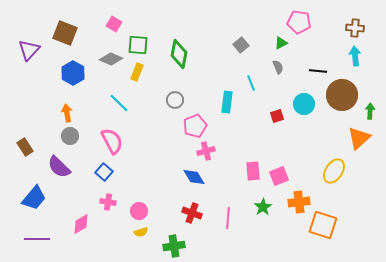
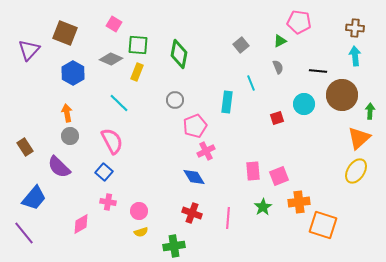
green triangle at (281, 43): moved 1 px left, 2 px up
red square at (277, 116): moved 2 px down
pink cross at (206, 151): rotated 12 degrees counterclockwise
yellow ellipse at (334, 171): moved 22 px right
purple line at (37, 239): moved 13 px left, 6 px up; rotated 50 degrees clockwise
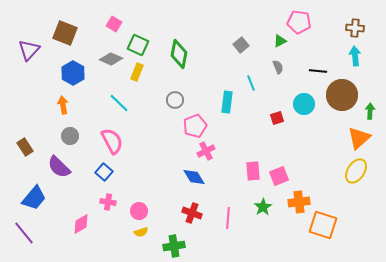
green square at (138, 45): rotated 20 degrees clockwise
orange arrow at (67, 113): moved 4 px left, 8 px up
